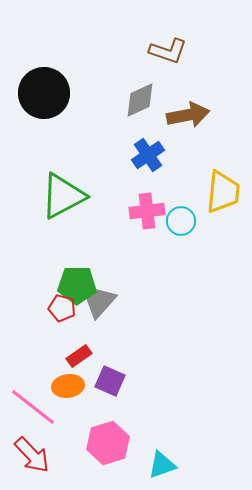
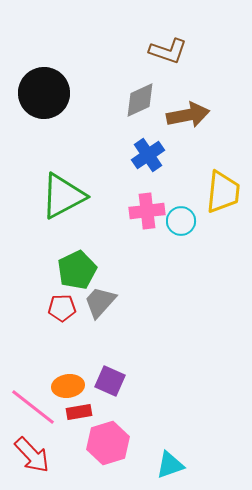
green pentagon: moved 15 px up; rotated 27 degrees counterclockwise
red pentagon: rotated 16 degrees counterclockwise
red rectangle: moved 56 px down; rotated 25 degrees clockwise
cyan triangle: moved 8 px right
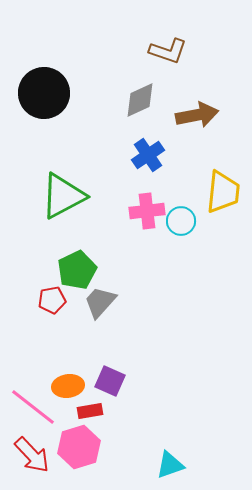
brown arrow: moved 9 px right
red pentagon: moved 10 px left, 8 px up; rotated 8 degrees counterclockwise
red rectangle: moved 11 px right, 1 px up
pink hexagon: moved 29 px left, 4 px down
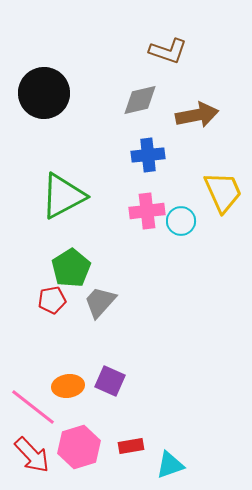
gray diamond: rotated 12 degrees clockwise
blue cross: rotated 28 degrees clockwise
yellow trapezoid: rotated 30 degrees counterclockwise
green pentagon: moved 6 px left, 2 px up; rotated 6 degrees counterclockwise
red rectangle: moved 41 px right, 35 px down
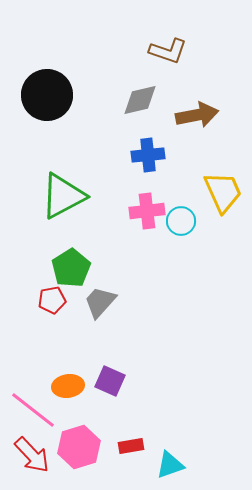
black circle: moved 3 px right, 2 px down
pink line: moved 3 px down
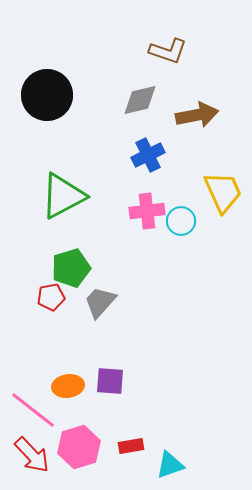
blue cross: rotated 20 degrees counterclockwise
green pentagon: rotated 15 degrees clockwise
red pentagon: moved 1 px left, 3 px up
purple square: rotated 20 degrees counterclockwise
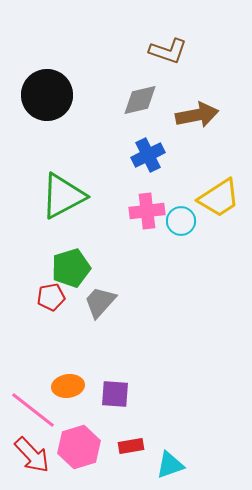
yellow trapezoid: moved 4 px left, 6 px down; rotated 81 degrees clockwise
purple square: moved 5 px right, 13 px down
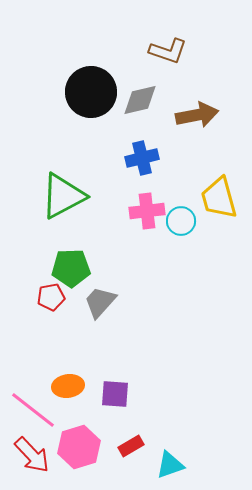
black circle: moved 44 px right, 3 px up
blue cross: moved 6 px left, 3 px down; rotated 12 degrees clockwise
yellow trapezoid: rotated 108 degrees clockwise
green pentagon: rotated 15 degrees clockwise
red rectangle: rotated 20 degrees counterclockwise
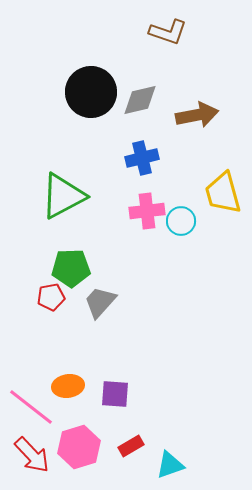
brown L-shape: moved 19 px up
yellow trapezoid: moved 4 px right, 5 px up
pink line: moved 2 px left, 3 px up
